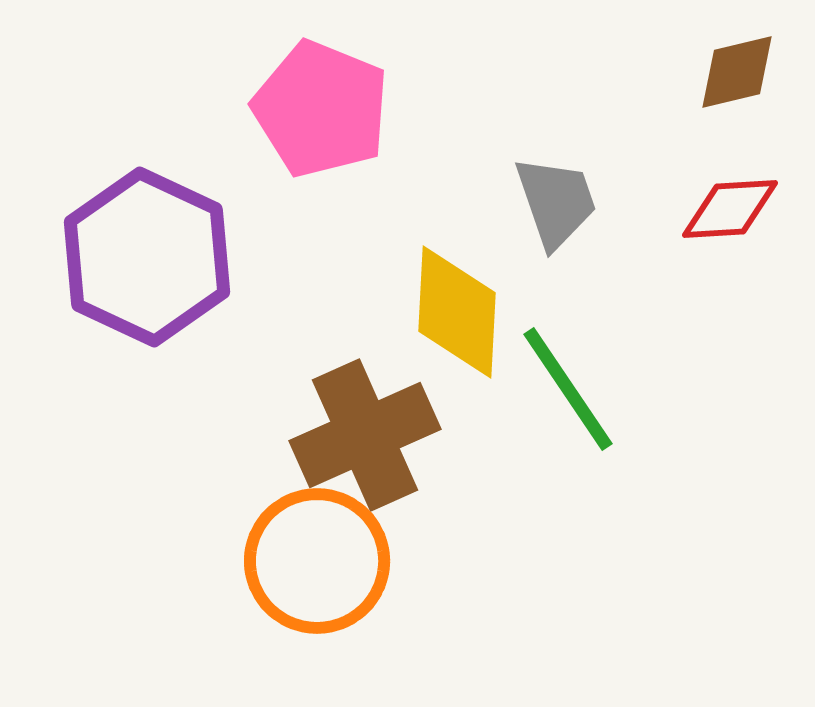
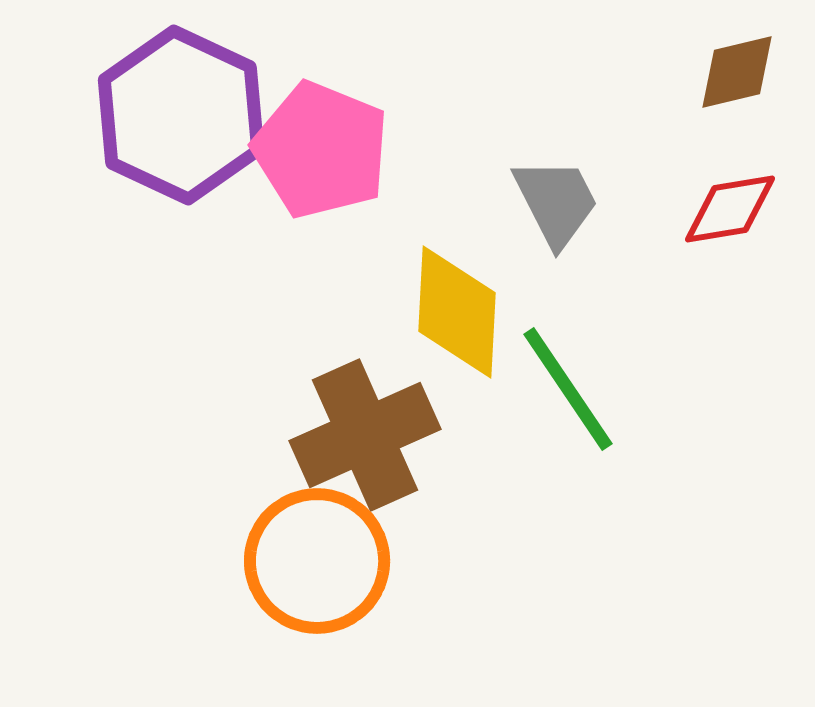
pink pentagon: moved 41 px down
gray trapezoid: rotated 8 degrees counterclockwise
red diamond: rotated 6 degrees counterclockwise
purple hexagon: moved 34 px right, 142 px up
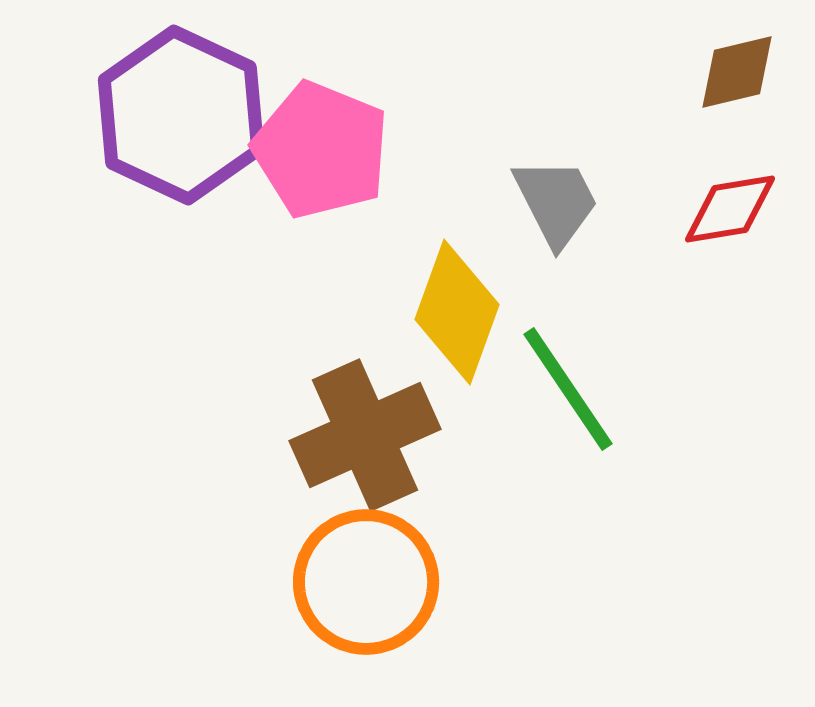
yellow diamond: rotated 17 degrees clockwise
orange circle: moved 49 px right, 21 px down
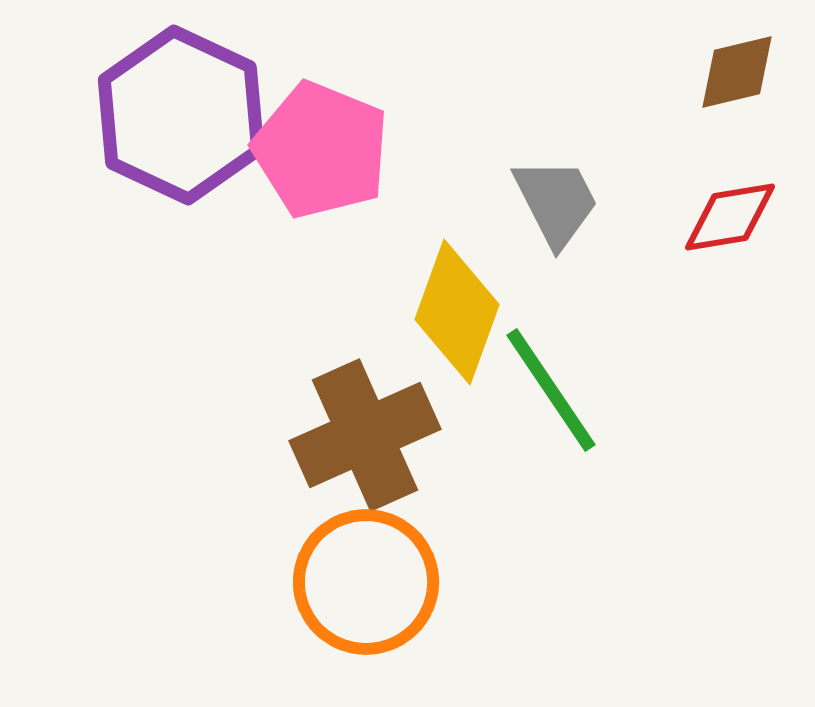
red diamond: moved 8 px down
green line: moved 17 px left, 1 px down
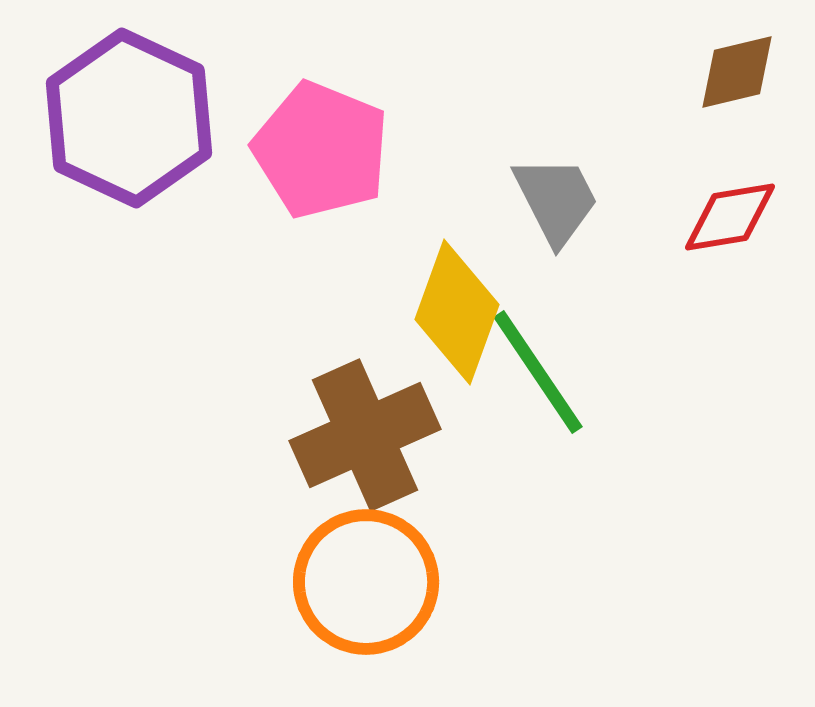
purple hexagon: moved 52 px left, 3 px down
gray trapezoid: moved 2 px up
green line: moved 13 px left, 18 px up
